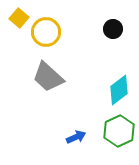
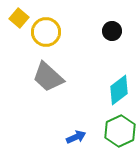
black circle: moved 1 px left, 2 px down
green hexagon: moved 1 px right
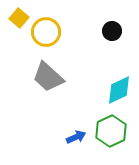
cyan diamond: rotated 12 degrees clockwise
green hexagon: moved 9 px left
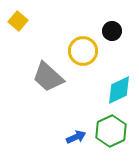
yellow square: moved 1 px left, 3 px down
yellow circle: moved 37 px right, 19 px down
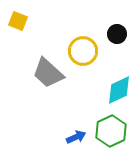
yellow square: rotated 18 degrees counterclockwise
black circle: moved 5 px right, 3 px down
gray trapezoid: moved 4 px up
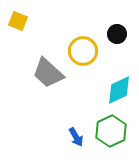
blue arrow: rotated 84 degrees clockwise
